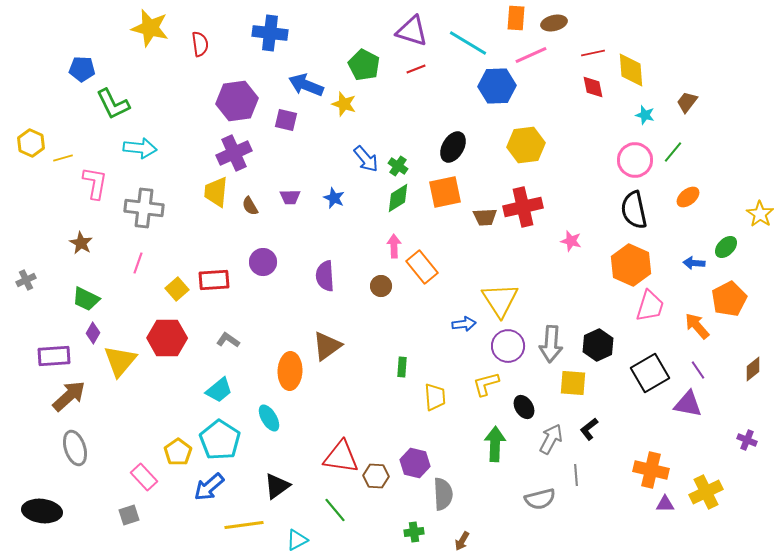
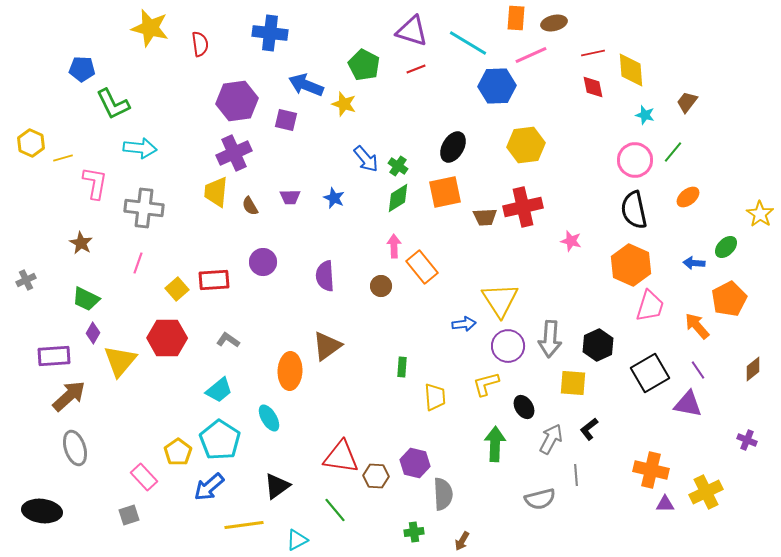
gray arrow at (551, 344): moved 1 px left, 5 px up
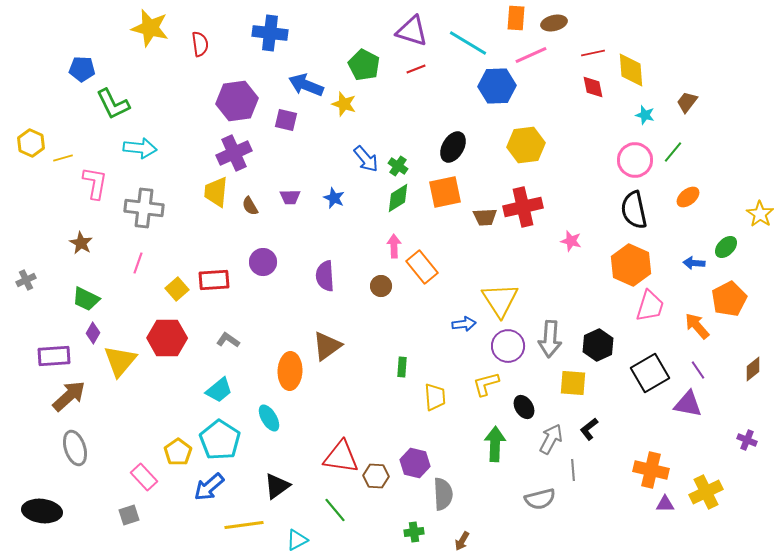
gray line at (576, 475): moved 3 px left, 5 px up
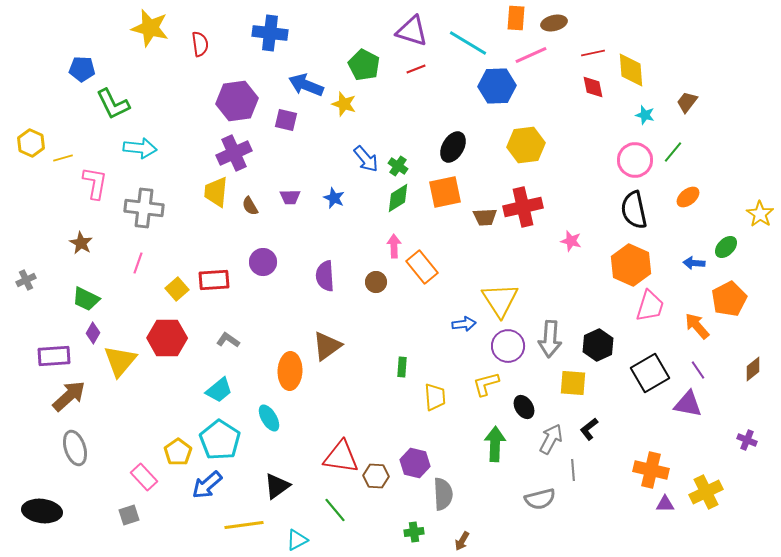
brown circle at (381, 286): moved 5 px left, 4 px up
blue arrow at (209, 487): moved 2 px left, 2 px up
